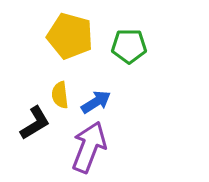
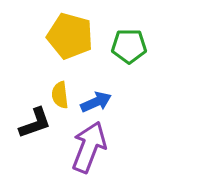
blue arrow: rotated 8 degrees clockwise
black L-shape: rotated 12 degrees clockwise
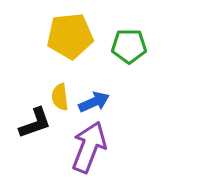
yellow pentagon: rotated 21 degrees counterclockwise
yellow semicircle: moved 2 px down
blue arrow: moved 2 px left
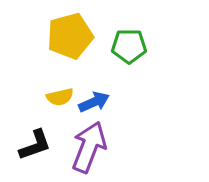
yellow pentagon: rotated 9 degrees counterclockwise
yellow semicircle: rotated 96 degrees counterclockwise
black L-shape: moved 22 px down
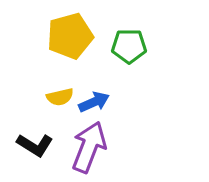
black L-shape: rotated 51 degrees clockwise
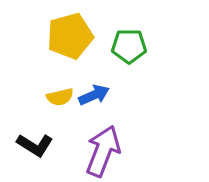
blue arrow: moved 7 px up
purple arrow: moved 14 px right, 4 px down
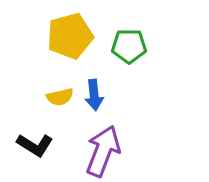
blue arrow: rotated 108 degrees clockwise
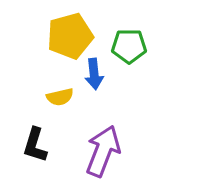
blue arrow: moved 21 px up
black L-shape: rotated 75 degrees clockwise
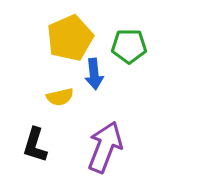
yellow pentagon: moved 2 px down; rotated 9 degrees counterclockwise
purple arrow: moved 2 px right, 4 px up
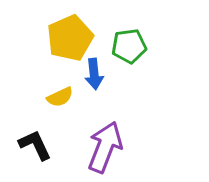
green pentagon: rotated 8 degrees counterclockwise
yellow semicircle: rotated 12 degrees counterclockwise
black L-shape: rotated 138 degrees clockwise
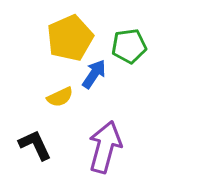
blue arrow: rotated 140 degrees counterclockwise
purple arrow: rotated 6 degrees counterclockwise
